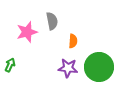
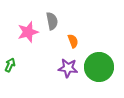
pink star: moved 1 px right
orange semicircle: rotated 24 degrees counterclockwise
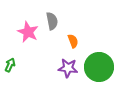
pink star: rotated 30 degrees counterclockwise
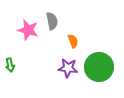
pink star: moved 2 px up; rotated 10 degrees counterclockwise
green arrow: rotated 144 degrees clockwise
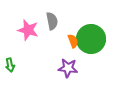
green circle: moved 8 px left, 28 px up
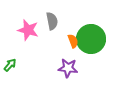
green arrow: rotated 128 degrees counterclockwise
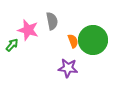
green circle: moved 2 px right, 1 px down
green arrow: moved 2 px right, 20 px up
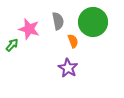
gray semicircle: moved 6 px right
pink star: moved 1 px right, 1 px up
green circle: moved 18 px up
purple star: rotated 24 degrees clockwise
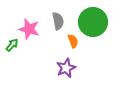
purple star: moved 2 px left; rotated 18 degrees clockwise
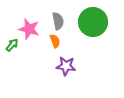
orange semicircle: moved 18 px left
purple star: moved 2 px up; rotated 30 degrees clockwise
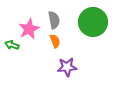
gray semicircle: moved 4 px left, 1 px up
pink star: rotated 30 degrees clockwise
green arrow: rotated 112 degrees counterclockwise
purple star: moved 1 px right, 1 px down; rotated 12 degrees counterclockwise
